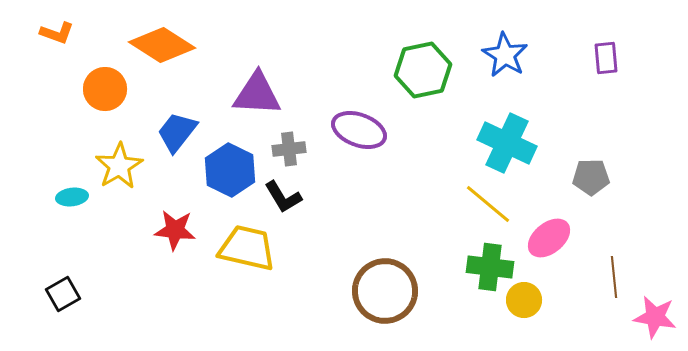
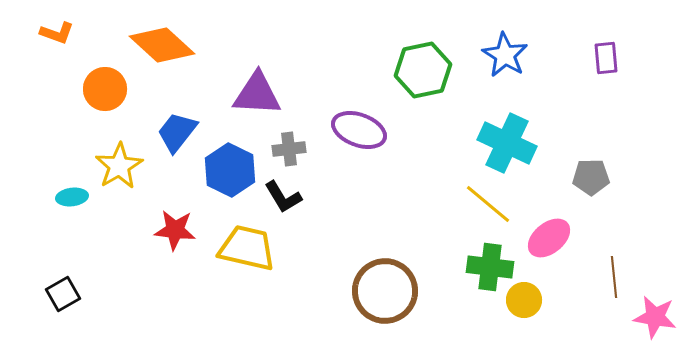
orange diamond: rotated 10 degrees clockwise
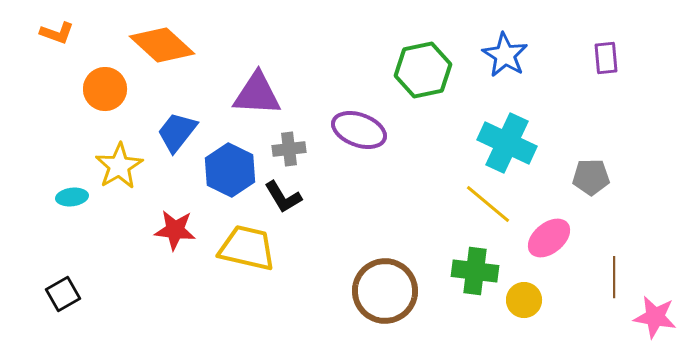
green cross: moved 15 px left, 4 px down
brown line: rotated 6 degrees clockwise
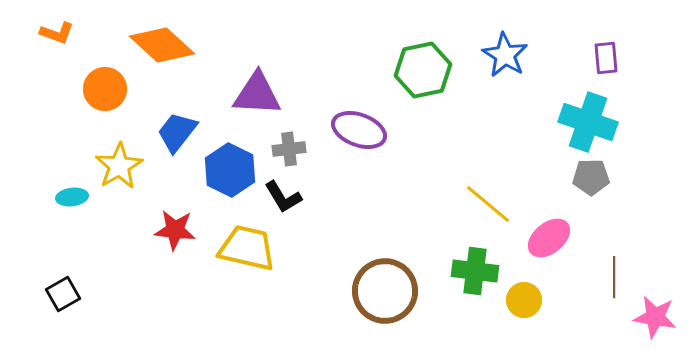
cyan cross: moved 81 px right, 21 px up; rotated 6 degrees counterclockwise
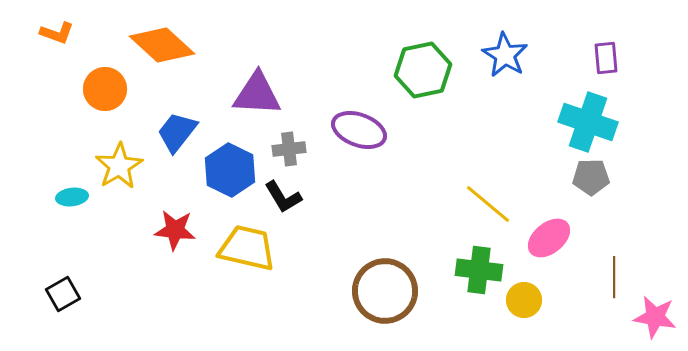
green cross: moved 4 px right, 1 px up
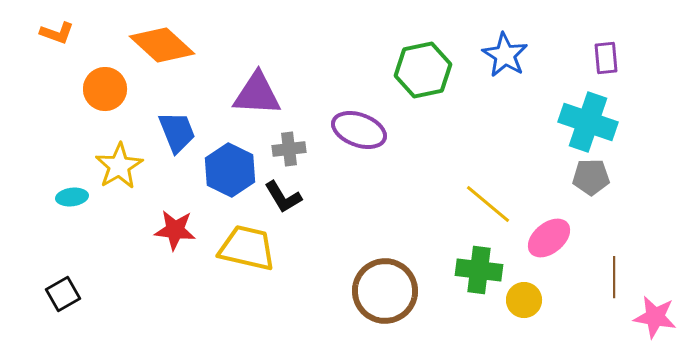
blue trapezoid: rotated 120 degrees clockwise
